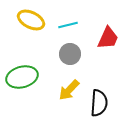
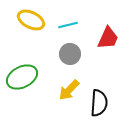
green ellipse: rotated 12 degrees counterclockwise
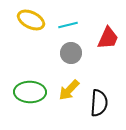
gray circle: moved 1 px right, 1 px up
green ellipse: moved 8 px right, 15 px down; rotated 28 degrees clockwise
